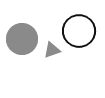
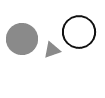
black circle: moved 1 px down
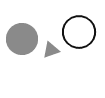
gray triangle: moved 1 px left
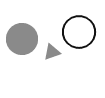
gray triangle: moved 1 px right, 2 px down
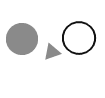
black circle: moved 6 px down
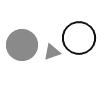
gray circle: moved 6 px down
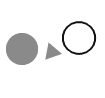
gray circle: moved 4 px down
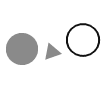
black circle: moved 4 px right, 2 px down
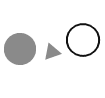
gray circle: moved 2 px left
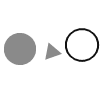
black circle: moved 1 px left, 5 px down
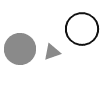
black circle: moved 16 px up
